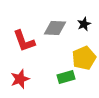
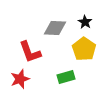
black star: moved 1 px right, 2 px up; rotated 16 degrees counterclockwise
red L-shape: moved 6 px right, 11 px down
yellow pentagon: moved 9 px up; rotated 15 degrees counterclockwise
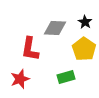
red L-shape: moved 3 px up; rotated 30 degrees clockwise
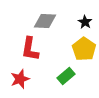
gray diamond: moved 10 px left, 7 px up
green rectangle: moved 1 px up; rotated 24 degrees counterclockwise
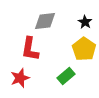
gray diamond: rotated 10 degrees counterclockwise
red star: moved 1 px up
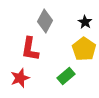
gray diamond: rotated 55 degrees counterclockwise
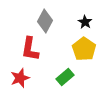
green rectangle: moved 1 px left, 1 px down
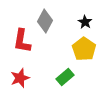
red L-shape: moved 8 px left, 8 px up
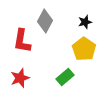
black star: rotated 24 degrees clockwise
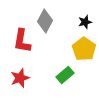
green rectangle: moved 2 px up
